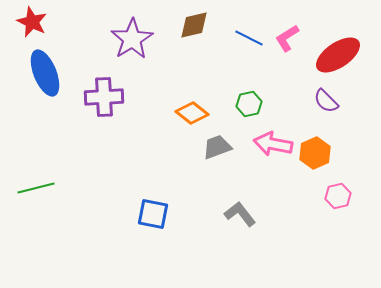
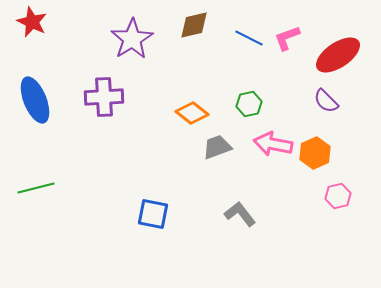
pink L-shape: rotated 12 degrees clockwise
blue ellipse: moved 10 px left, 27 px down
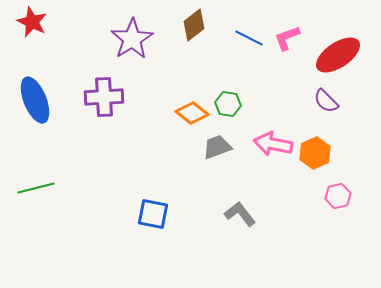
brown diamond: rotated 24 degrees counterclockwise
green hexagon: moved 21 px left; rotated 20 degrees clockwise
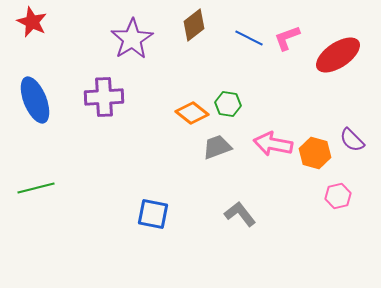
purple semicircle: moved 26 px right, 39 px down
orange hexagon: rotated 20 degrees counterclockwise
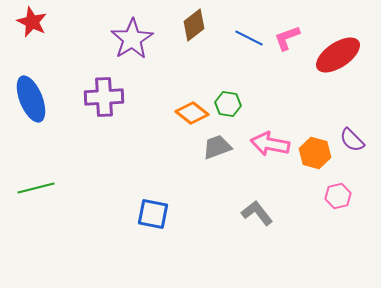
blue ellipse: moved 4 px left, 1 px up
pink arrow: moved 3 px left
gray L-shape: moved 17 px right, 1 px up
